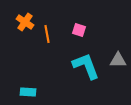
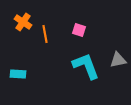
orange cross: moved 2 px left
orange line: moved 2 px left
gray triangle: rotated 12 degrees counterclockwise
cyan rectangle: moved 10 px left, 18 px up
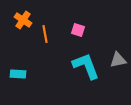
orange cross: moved 2 px up
pink square: moved 1 px left
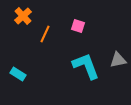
orange cross: moved 4 px up; rotated 12 degrees clockwise
pink square: moved 4 px up
orange line: rotated 36 degrees clockwise
cyan rectangle: rotated 28 degrees clockwise
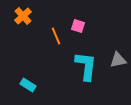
orange line: moved 11 px right, 2 px down; rotated 48 degrees counterclockwise
cyan L-shape: rotated 28 degrees clockwise
cyan rectangle: moved 10 px right, 11 px down
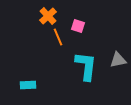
orange cross: moved 25 px right
orange line: moved 2 px right, 1 px down
cyan rectangle: rotated 35 degrees counterclockwise
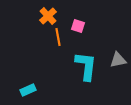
orange line: rotated 12 degrees clockwise
cyan rectangle: moved 5 px down; rotated 21 degrees counterclockwise
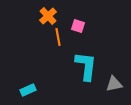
gray triangle: moved 4 px left, 24 px down
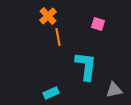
pink square: moved 20 px right, 2 px up
gray triangle: moved 6 px down
cyan rectangle: moved 23 px right, 3 px down
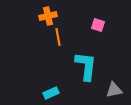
orange cross: rotated 30 degrees clockwise
pink square: moved 1 px down
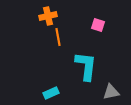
gray triangle: moved 3 px left, 2 px down
